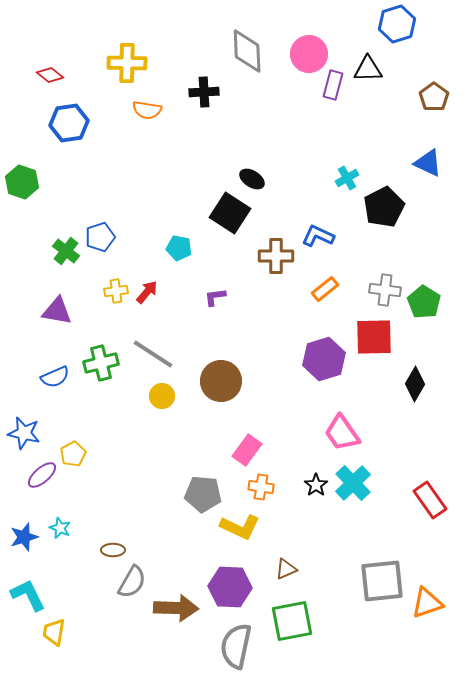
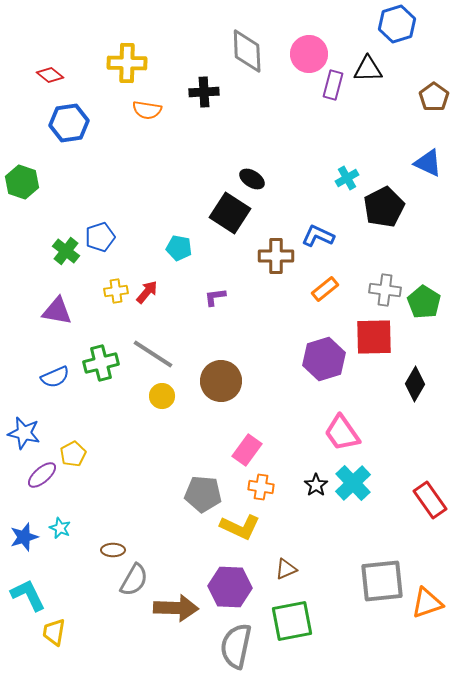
gray semicircle at (132, 582): moved 2 px right, 2 px up
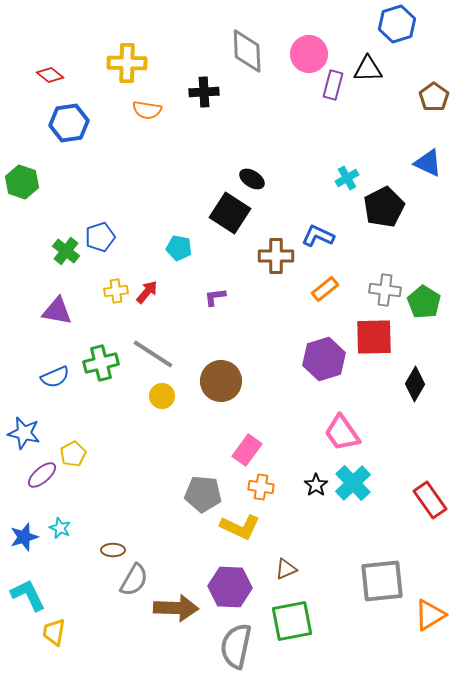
orange triangle at (427, 603): moved 3 px right, 12 px down; rotated 12 degrees counterclockwise
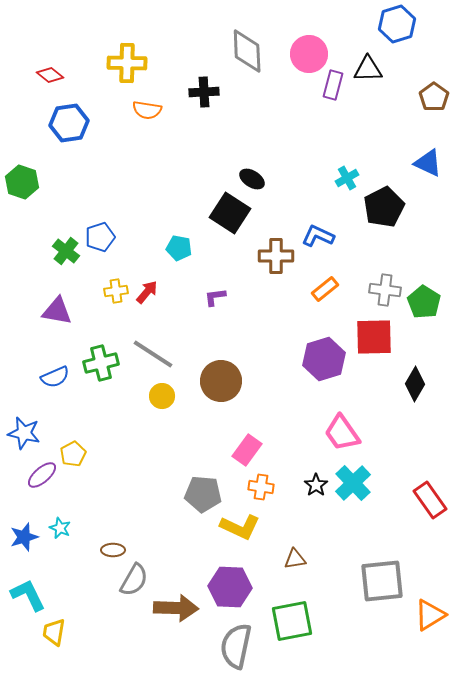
brown triangle at (286, 569): moved 9 px right, 10 px up; rotated 15 degrees clockwise
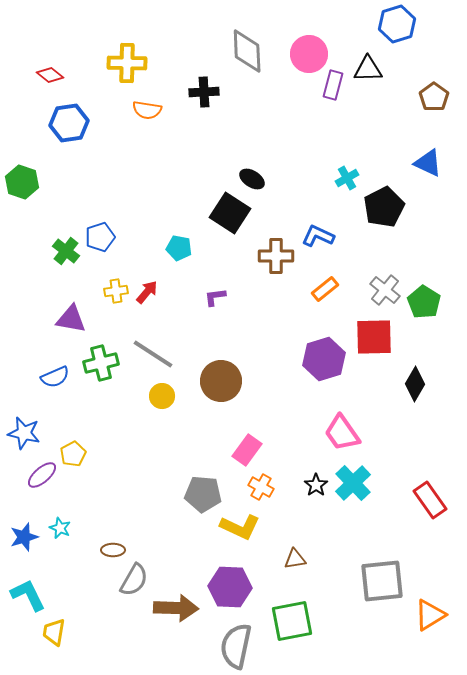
gray cross at (385, 290): rotated 32 degrees clockwise
purple triangle at (57, 311): moved 14 px right, 8 px down
orange cross at (261, 487): rotated 20 degrees clockwise
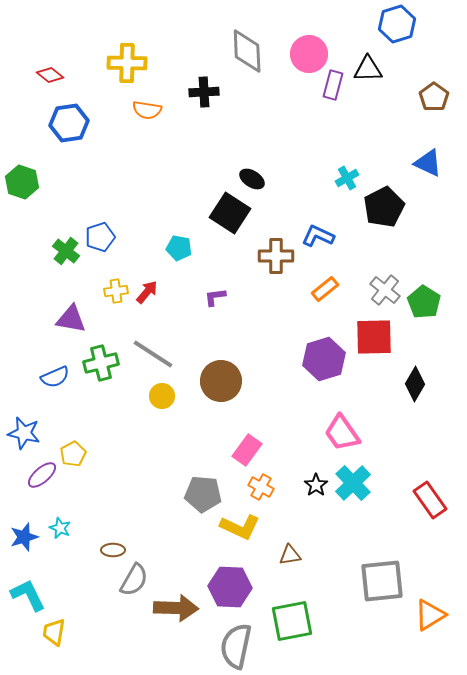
brown triangle at (295, 559): moved 5 px left, 4 px up
